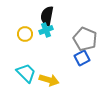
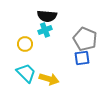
black semicircle: rotated 96 degrees counterclockwise
cyan cross: moved 1 px left
yellow circle: moved 10 px down
blue square: rotated 21 degrees clockwise
yellow arrow: moved 1 px up
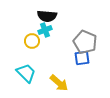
gray pentagon: moved 3 px down
yellow circle: moved 7 px right, 3 px up
yellow arrow: moved 10 px right, 4 px down; rotated 24 degrees clockwise
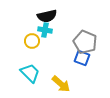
black semicircle: rotated 18 degrees counterclockwise
cyan cross: rotated 32 degrees clockwise
blue square: rotated 28 degrees clockwise
cyan trapezoid: moved 4 px right
yellow arrow: moved 2 px right, 1 px down
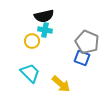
black semicircle: moved 3 px left
gray pentagon: moved 2 px right
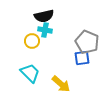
blue square: rotated 28 degrees counterclockwise
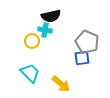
black semicircle: moved 7 px right
